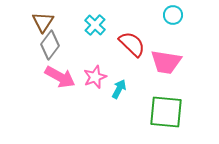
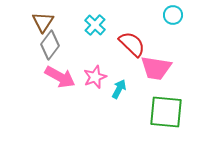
pink trapezoid: moved 10 px left, 6 px down
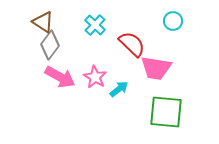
cyan circle: moved 6 px down
brown triangle: rotated 30 degrees counterclockwise
pink star: rotated 20 degrees counterclockwise
cyan arrow: rotated 24 degrees clockwise
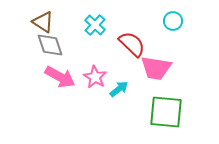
gray diamond: rotated 56 degrees counterclockwise
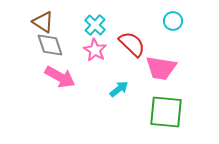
pink trapezoid: moved 5 px right
pink star: moved 27 px up
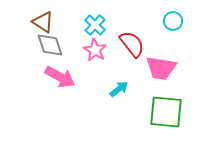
red semicircle: rotated 8 degrees clockwise
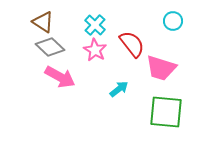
gray diamond: moved 2 px down; rotated 28 degrees counterclockwise
pink trapezoid: rotated 8 degrees clockwise
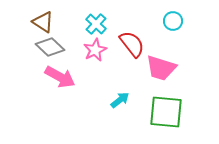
cyan cross: moved 1 px right, 1 px up
pink star: rotated 15 degrees clockwise
cyan arrow: moved 1 px right, 11 px down
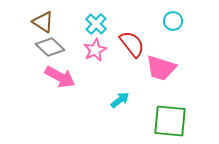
green square: moved 4 px right, 9 px down
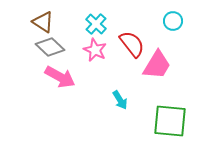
pink star: rotated 20 degrees counterclockwise
pink trapezoid: moved 4 px left, 3 px up; rotated 76 degrees counterclockwise
cyan arrow: rotated 96 degrees clockwise
